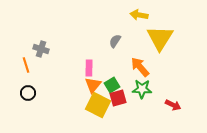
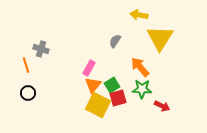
pink rectangle: rotated 28 degrees clockwise
red arrow: moved 11 px left, 1 px down
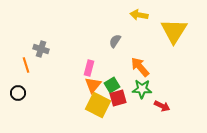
yellow triangle: moved 14 px right, 7 px up
pink rectangle: rotated 14 degrees counterclockwise
black circle: moved 10 px left
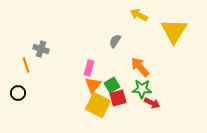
yellow arrow: rotated 18 degrees clockwise
red arrow: moved 10 px left, 3 px up
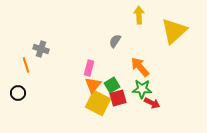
yellow arrow: rotated 60 degrees clockwise
yellow triangle: rotated 16 degrees clockwise
yellow square: moved 2 px up
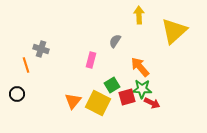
pink rectangle: moved 2 px right, 8 px up
orange triangle: moved 20 px left, 16 px down
black circle: moved 1 px left, 1 px down
red square: moved 9 px right, 1 px up
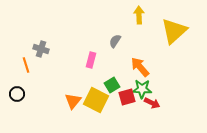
yellow square: moved 2 px left, 3 px up
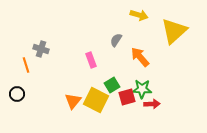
yellow arrow: rotated 108 degrees clockwise
gray semicircle: moved 1 px right, 1 px up
pink rectangle: rotated 35 degrees counterclockwise
orange arrow: moved 10 px up
red arrow: moved 1 px down; rotated 28 degrees counterclockwise
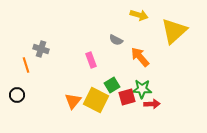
gray semicircle: rotated 96 degrees counterclockwise
black circle: moved 1 px down
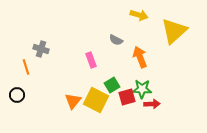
orange arrow: rotated 20 degrees clockwise
orange line: moved 2 px down
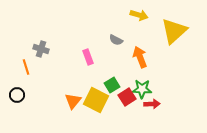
pink rectangle: moved 3 px left, 3 px up
red square: rotated 18 degrees counterclockwise
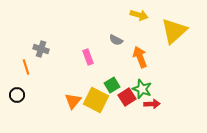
green star: rotated 18 degrees clockwise
